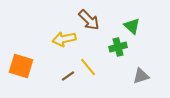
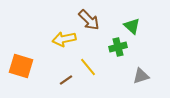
brown line: moved 2 px left, 4 px down
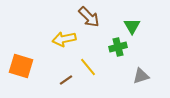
brown arrow: moved 3 px up
green triangle: rotated 18 degrees clockwise
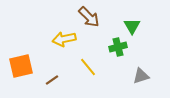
orange square: rotated 30 degrees counterclockwise
brown line: moved 14 px left
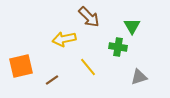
green cross: rotated 24 degrees clockwise
gray triangle: moved 2 px left, 1 px down
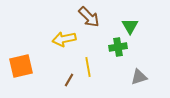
green triangle: moved 2 px left
green cross: rotated 18 degrees counterclockwise
yellow line: rotated 30 degrees clockwise
brown line: moved 17 px right; rotated 24 degrees counterclockwise
